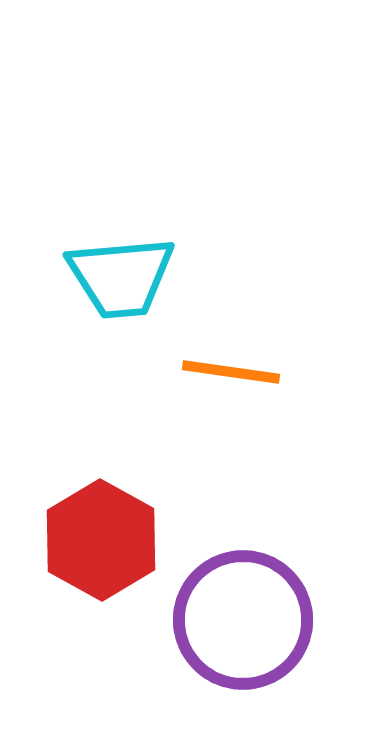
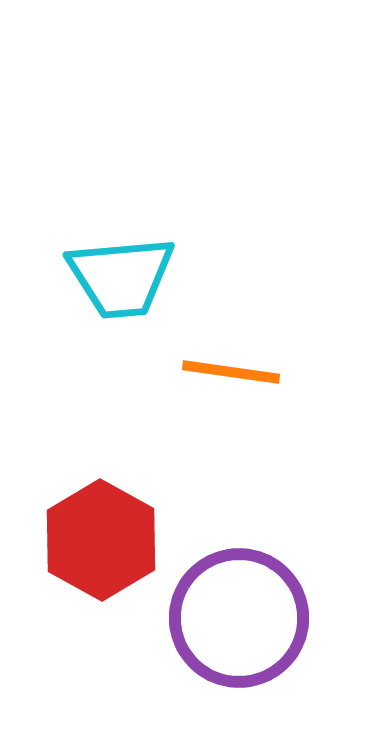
purple circle: moved 4 px left, 2 px up
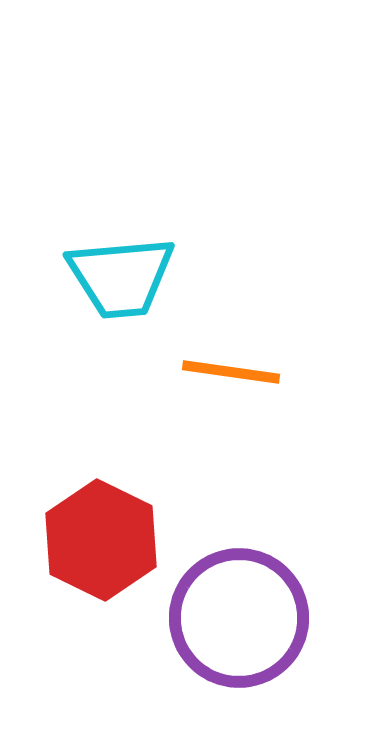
red hexagon: rotated 3 degrees counterclockwise
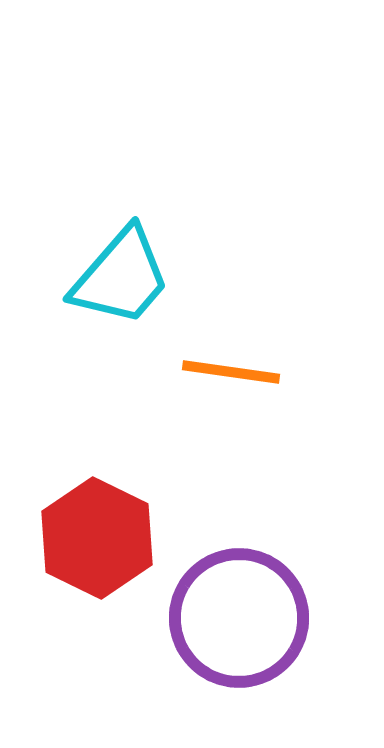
cyan trapezoid: rotated 44 degrees counterclockwise
red hexagon: moved 4 px left, 2 px up
